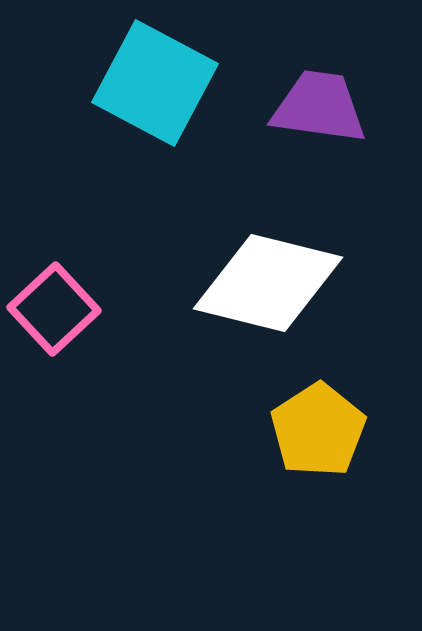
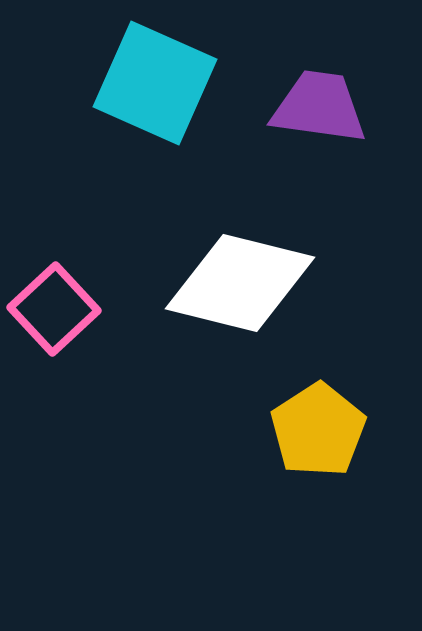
cyan square: rotated 4 degrees counterclockwise
white diamond: moved 28 px left
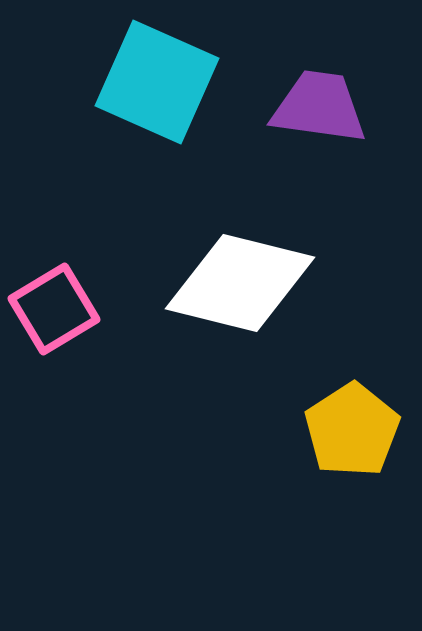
cyan square: moved 2 px right, 1 px up
pink square: rotated 12 degrees clockwise
yellow pentagon: moved 34 px right
